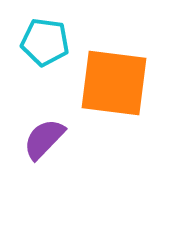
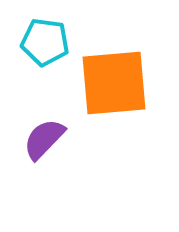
orange square: rotated 12 degrees counterclockwise
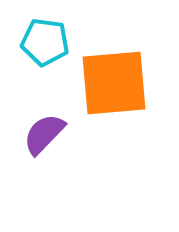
purple semicircle: moved 5 px up
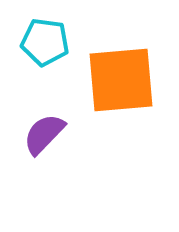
orange square: moved 7 px right, 3 px up
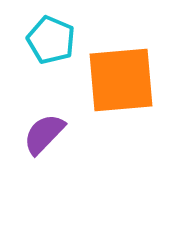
cyan pentagon: moved 6 px right, 2 px up; rotated 15 degrees clockwise
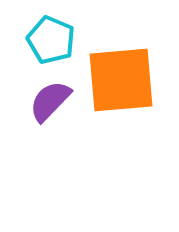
purple semicircle: moved 6 px right, 33 px up
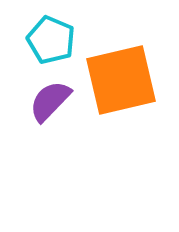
orange square: rotated 8 degrees counterclockwise
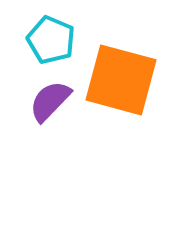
orange square: rotated 28 degrees clockwise
